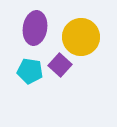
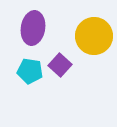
purple ellipse: moved 2 px left
yellow circle: moved 13 px right, 1 px up
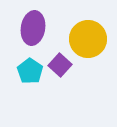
yellow circle: moved 6 px left, 3 px down
cyan pentagon: rotated 25 degrees clockwise
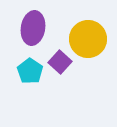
purple square: moved 3 px up
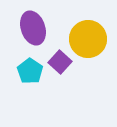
purple ellipse: rotated 28 degrees counterclockwise
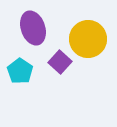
cyan pentagon: moved 10 px left
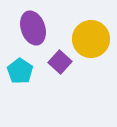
yellow circle: moved 3 px right
